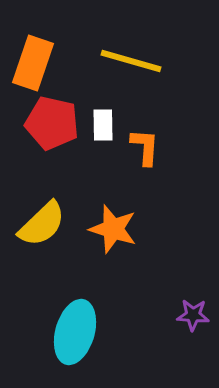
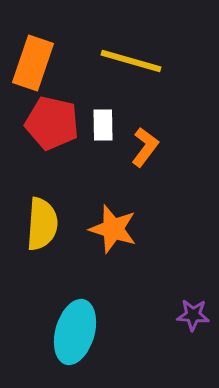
orange L-shape: rotated 33 degrees clockwise
yellow semicircle: rotated 42 degrees counterclockwise
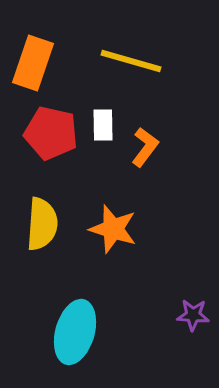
red pentagon: moved 1 px left, 10 px down
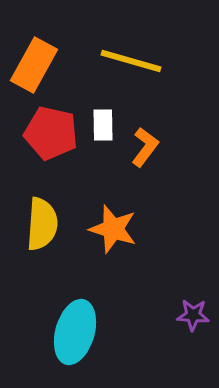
orange rectangle: moved 1 px right, 2 px down; rotated 10 degrees clockwise
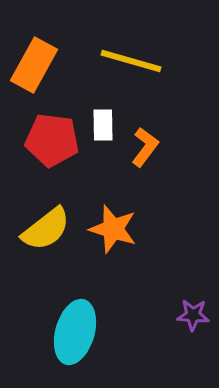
red pentagon: moved 1 px right, 7 px down; rotated 6 degrees counterclockwise
yellow semicircle: moved 4 px right, 5 px down; rotated 48 degrees clockwise
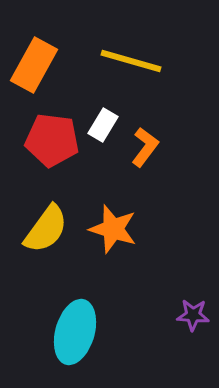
white rectangle: rotated 32 degrees clockwise
yellow semicircle: rotated 16 degrees counterclockwise
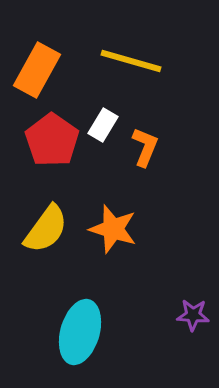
orange rectangle: moved 3 px right, 5 px down
red pentagon: rotated 28 degrees clockwise
orange L-shape: rotated 15 degrees counterclockwise
cyan ellipse: moved 5 px right
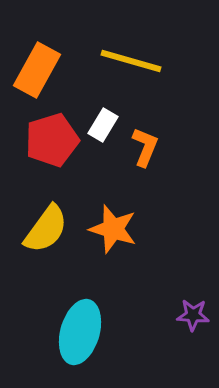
red pentagon: rotated 20 degrees clockwise
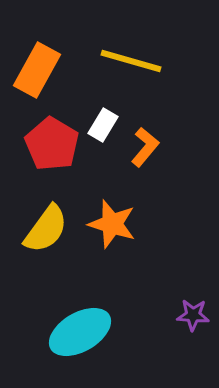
red pentagon: moved 4 px down; rotated 24 degrees counterclockwise
orange L-shape: rotated 18 degrees clockwise
orange star: moved 1 px left, 5 px up
cyan ellipse: rotated 44 degrees clockwise
